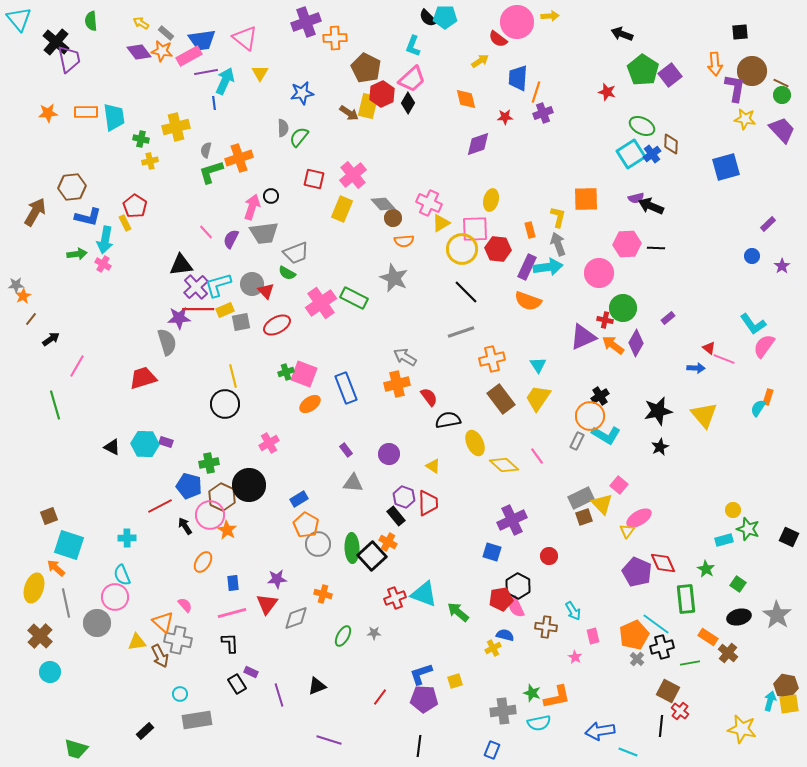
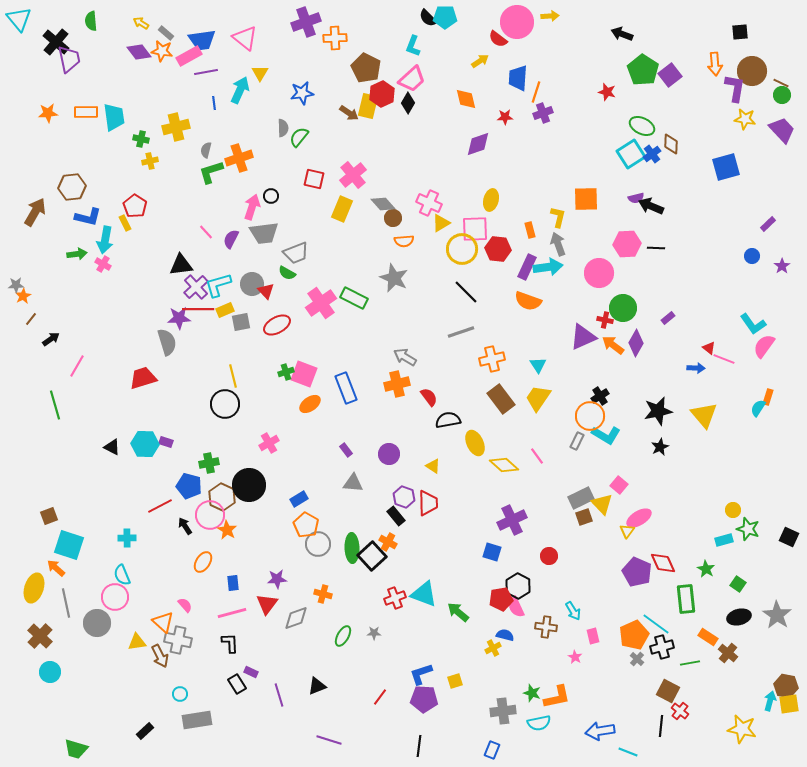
cyan arrow at (225, 81): moved 15 px right, 9 px down
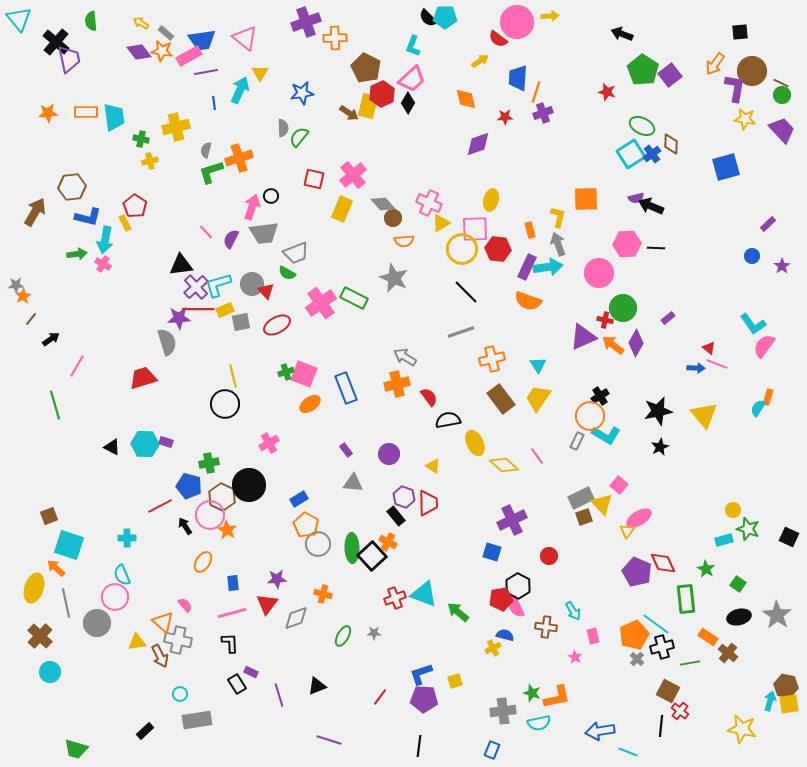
orange arrow at (715, 64): rotated 40 degrees clockwise
pink line at (724, 359): moved 7 px left, 5 px down
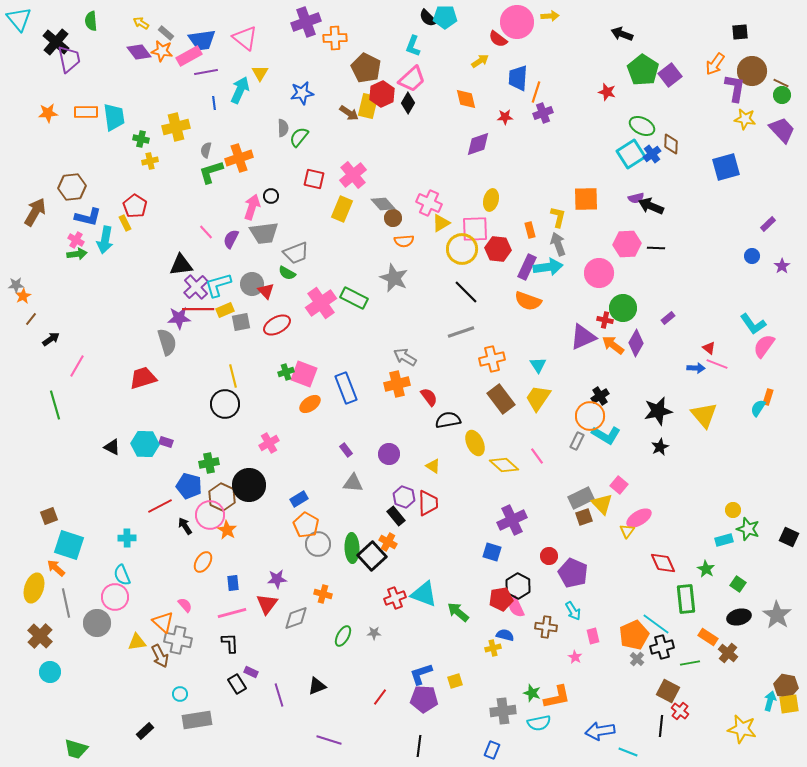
pink cross at (103, 264): moved 27 px left, 24 px up
purple pentagon at (637, 572): moved 64 px left, 1 px down
yellow cross at (493, 648): rotated 14 degrees clockwise
